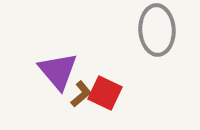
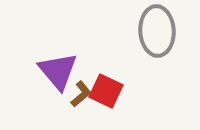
gray ellipse: moved 1 px down
red square: moved 1 px right, 2 px up
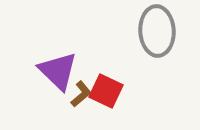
purple triangle: rotated 6 degrees counterclockwise
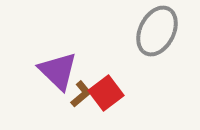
gray ellipse: rotated 30 degrees clockwise
red square: moved 2 px down; rotated 28 degrees clockwise
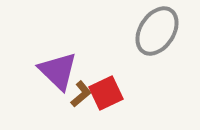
gray ellipse: rotated 6 degrees clockwise
red square: rotated 12 degrees clockwise
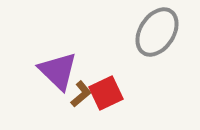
gray ellipse: moved 1 px down
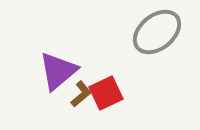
gray ellipse: rotated 18 degrees clockwise
purple triangle: rotated 36 degrees clockwise
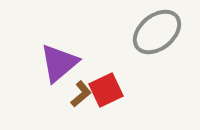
purple triangle: moved 1 px right, 8 px up
red square: moved 3 px up
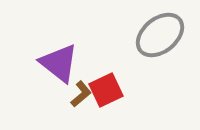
gray ellipse: moved 3 px right, 3 px down
purple triangle: rotated 42 degrees counterclockwise
